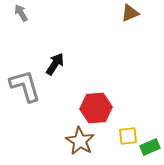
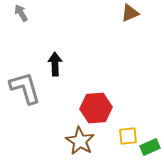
black arrow: rotated 35 degrees counterclockwise
gray L-shape: moved 2 px down
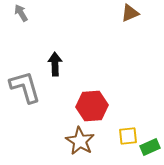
gray L-shape: moved 1 px up
red hexagon: moved 4 px left, 2 px up
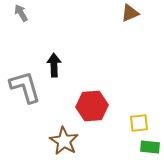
black arrow: moved 1 px left, 1 px down
yellow square: moved 11 px right, 13 px up
brown star: moved 16 px left
green rectangle: rotated 30 degrees clockwise
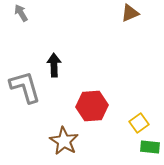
yellow square: rotated 30 degrees counterclockwise
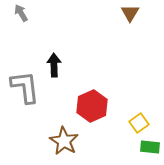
brown triangle: rotated 36 degrees counterclockwise
gray L-shape: rotated 9 degrees clockwise
red hexagon: rotated 20 degrees counterclockwise
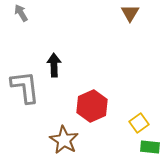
brown star: moved 1 px up
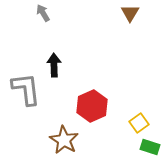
gray arrow: moved 22 px right
gray L-shape: moved 1 px right, 2 px down
green rectangle: rotated 12 degrees clockwise
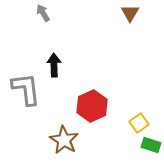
green rectangle: moved 1 px right, 2 px up
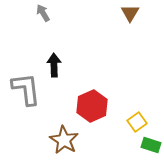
yellow square: moved 2 px left, 1 px up
